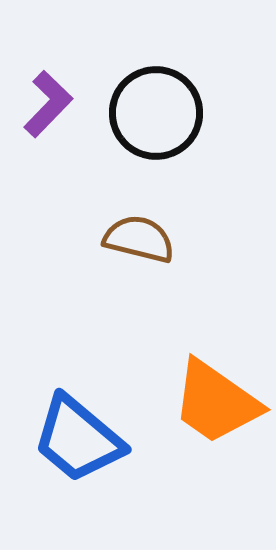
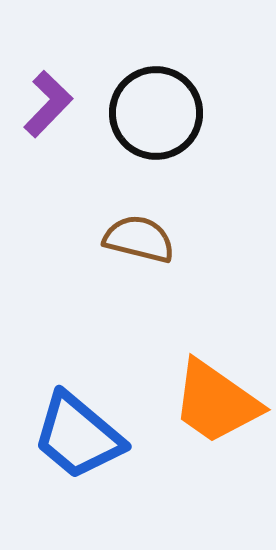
blue trapezoid: moved 3 px up
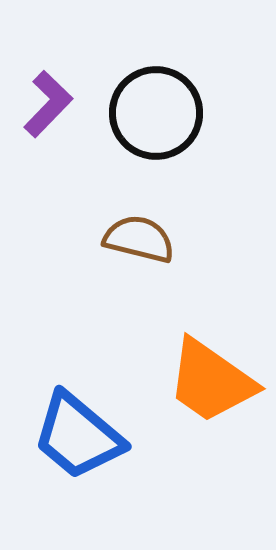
orange trapezoid: moved 5 px left, 21 px up
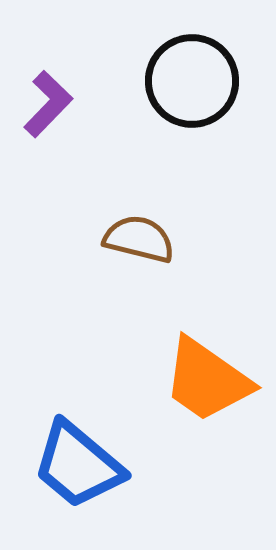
black circle: moved 36 px right, 32 px up
orange trapezoid: moved 4 px left, 1 px up
blue trapezoid: moved 29 px down
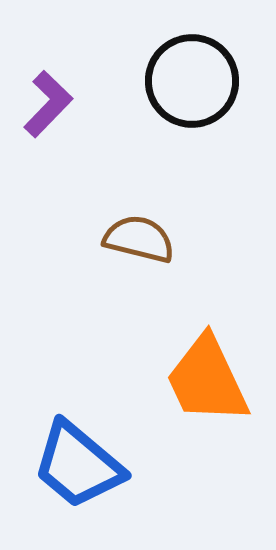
orange trapezoid: rotated 30 degrees clockwise
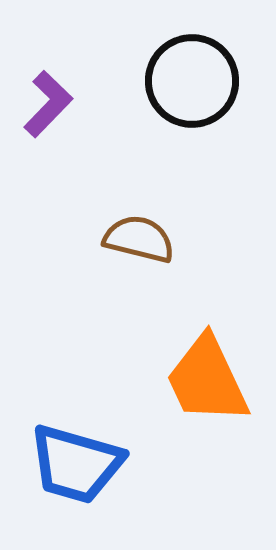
blue trapezoid: moved 2 px left, 1 px up; rotated 24 degrees counterclockwise
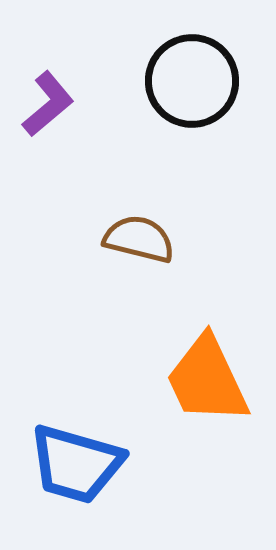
purple L-shape: rotated 6 degrees clockwise
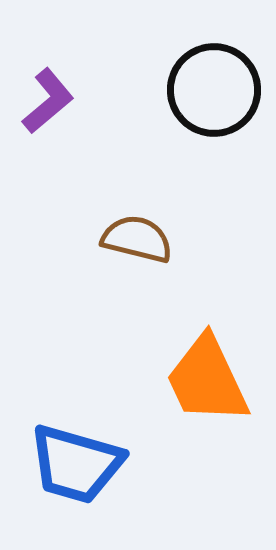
black circle: moved 22 px right, 9 px down
purple L-shape: moved 3 px up
brown semicircle: moved 2 px left
